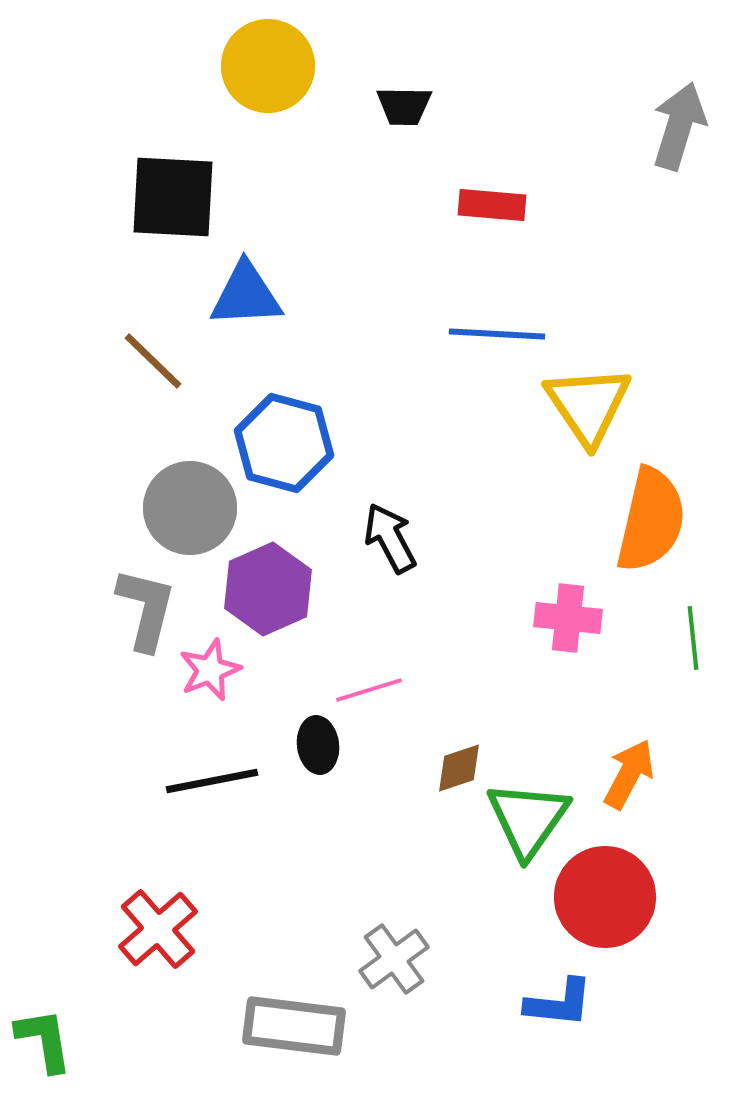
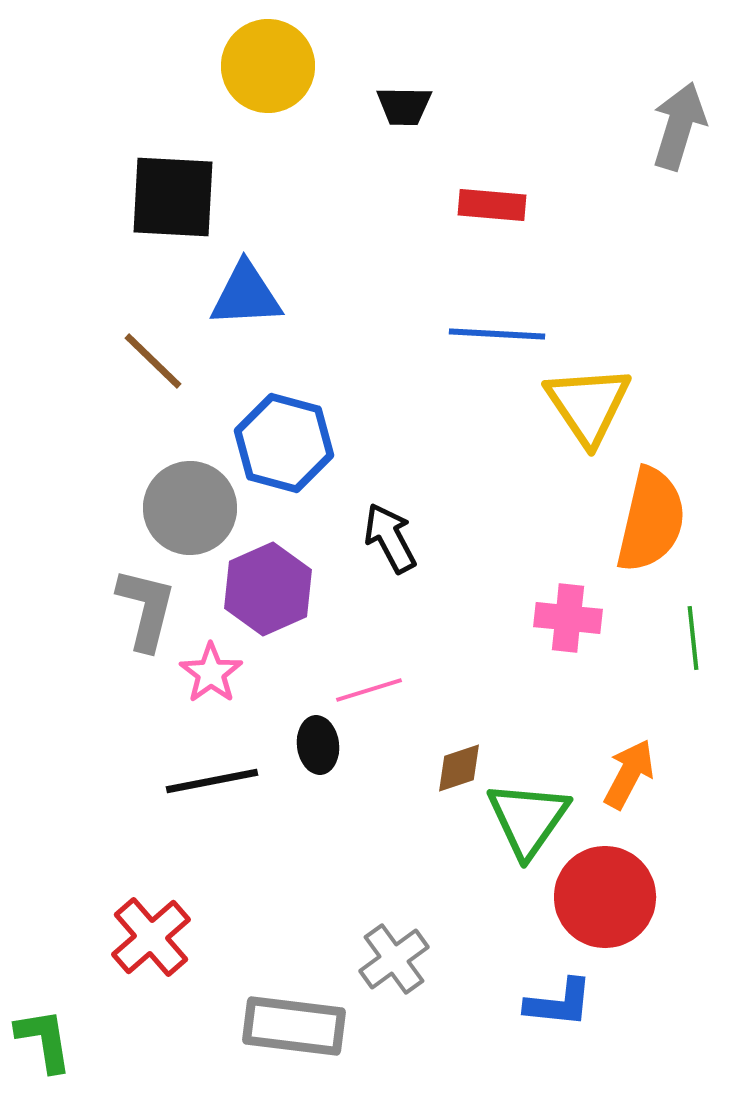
pink star: moved 1 px right, 3 px down; rotated 14 degrees counterclockwise
red cross: moved 7 px left, 8 px down
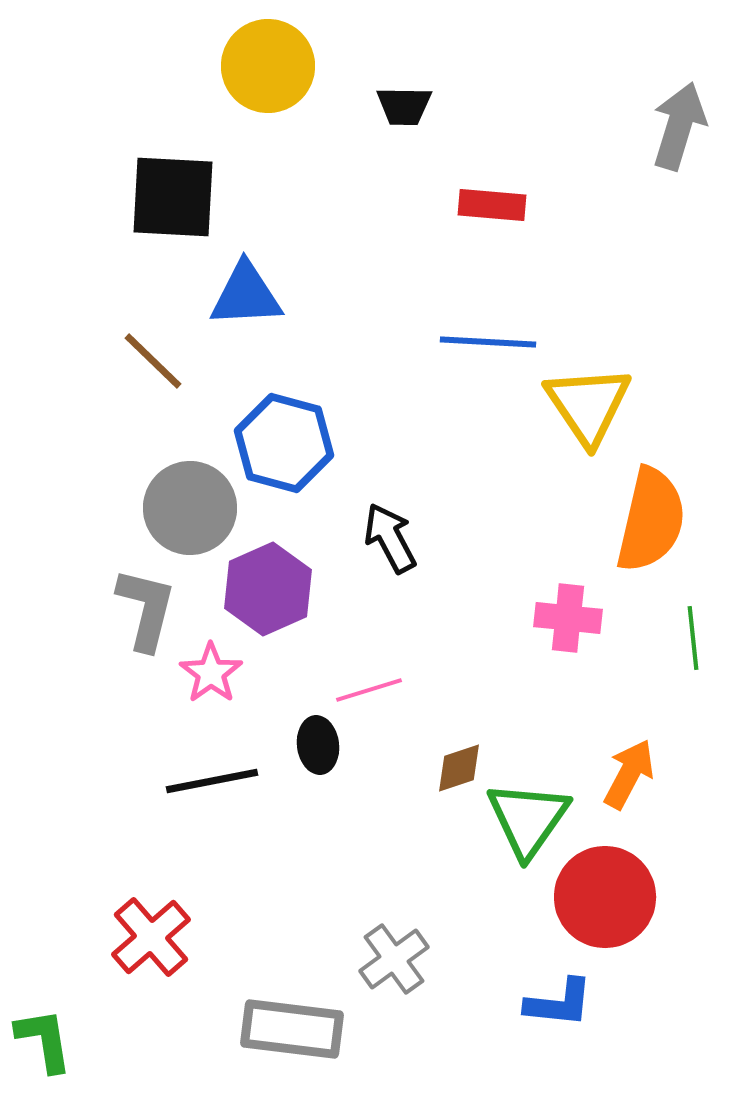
blue line: moved 9 px left, 8 px down
gray rectangle: moved 2 px left, 3 px down
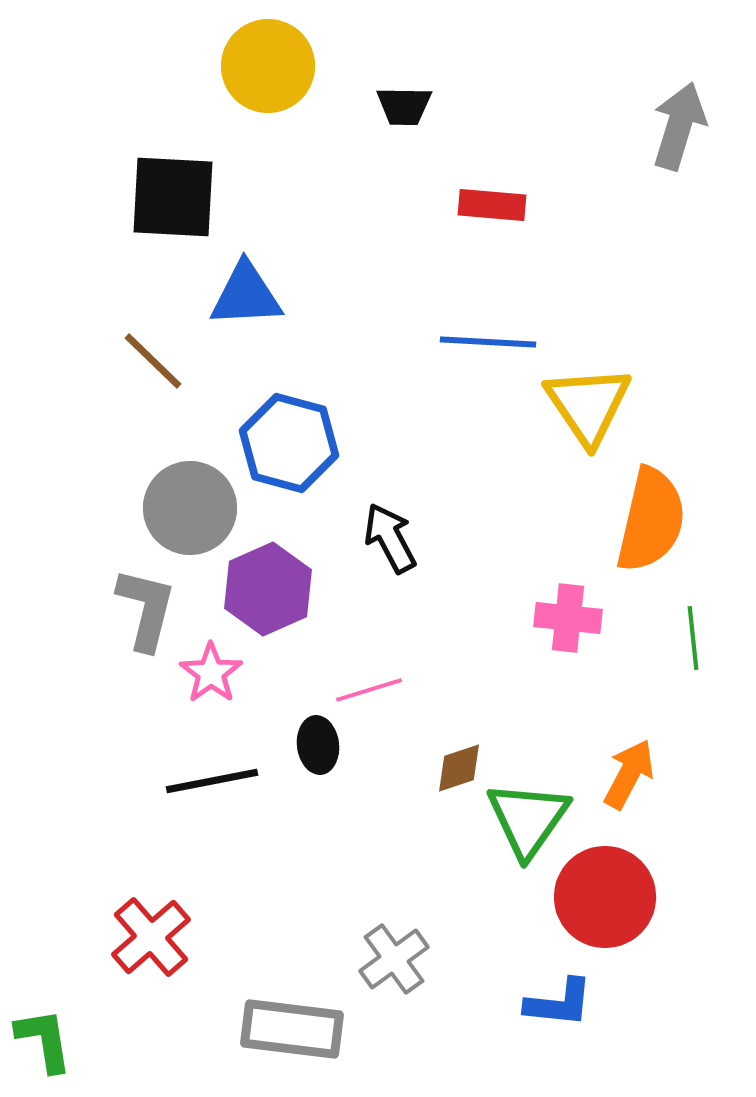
blue hexagon: moved 5 px right
